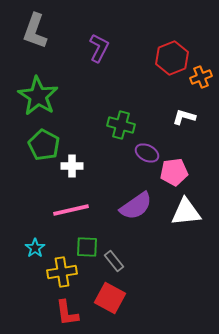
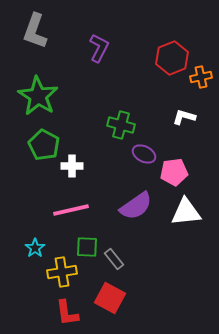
orange cross: rotated 10 degrees clockwise
purple ellipse: moved 3 px left, 1 px down
gray rectangle: moved 2 px up
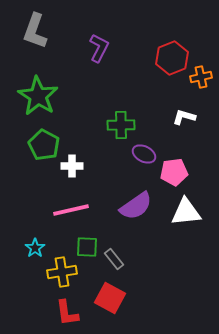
green cross: rotated 16 degrees counterclockwise
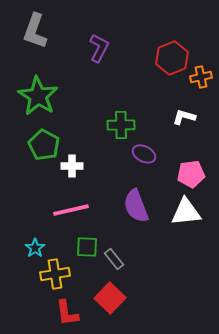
pink pentagon: moved 17 px right, 2 px down
purple semicircle: rotated 104 degrees clockwise
yellow cross: moved 7 px left, 2 px down
red square: rotated 16 degrees clockwise
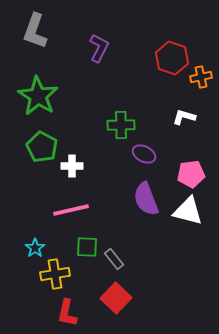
red hexagon: rotated 20 degrees counterclockwise
green pentagon: moved 2 px left, 2 px down
purple semicircle: moved 10 px right, 7 px up
white triangle: moved 2 px right, 1 px up; rotated 20 degrees clockwise
red square: moved 6 px right
red L-shape: rotated 20 degrees clockwise
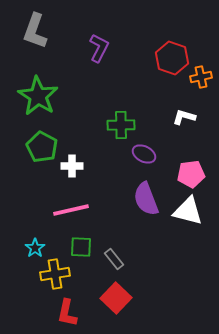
green square: moved 6 px left
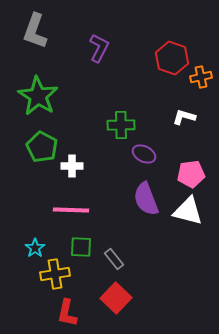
pink line: rotated 15 degrees clockwise
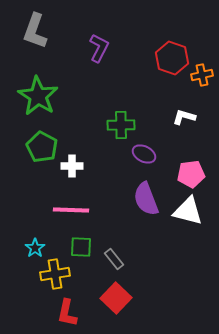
orange cross: moved 1 px right, 2 px up
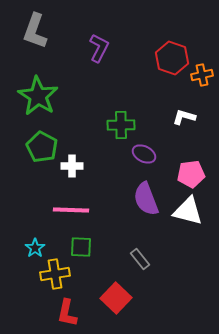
gray rectangle: moved 26 px right
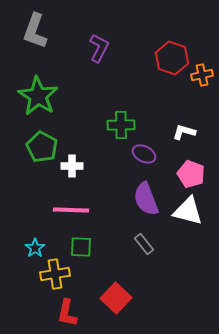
white L-shape: moved 15 px down
pink pentagon: rotated 28 degrees clockwise
gray rectangle: moved 4 px right, 15 px up
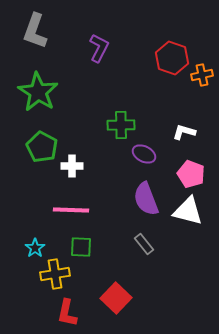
green star: moved 4 px up
